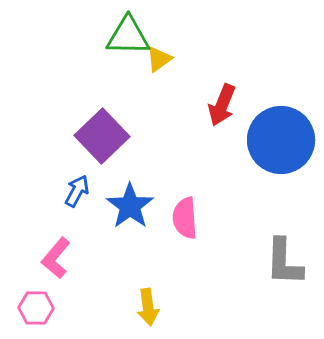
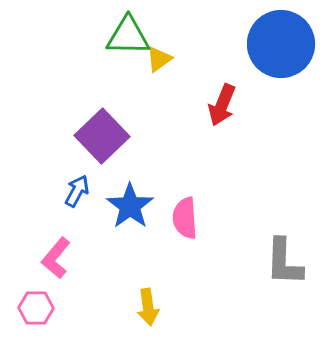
blue circle: moved 96 px up
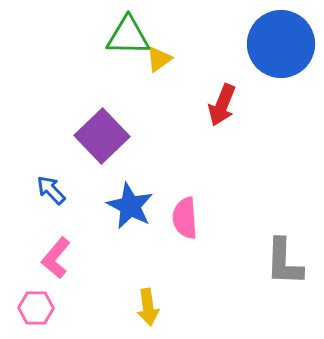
blue arrow: moved 26 px left, 1 px up; rotated 72 degrees counterclockwise
blue star: rotated 9 degrees counterclockwise
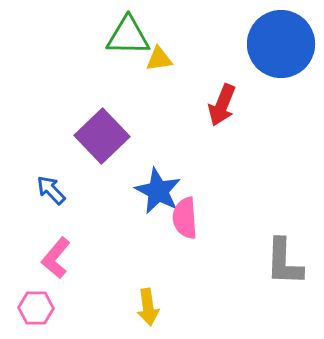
yellow triangle: rotated 28 degrees clockwise
blue star: moved 28 px right, 15 px up
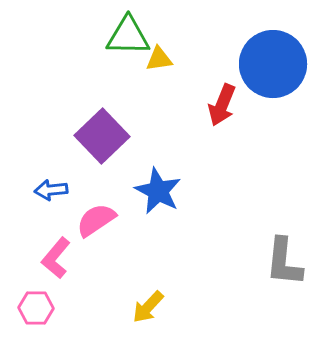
blue circle: moved 8 px left, 20 px down
blue arrow: rotated 52 degrees counterclockwise
pink semicircle: moved 89 px left, 2 px down; rotated 60 degrees clockwise
gray L-shape: rotated 4 degrees clockwise
yellow arrow: rotated 51 degrees clockwise
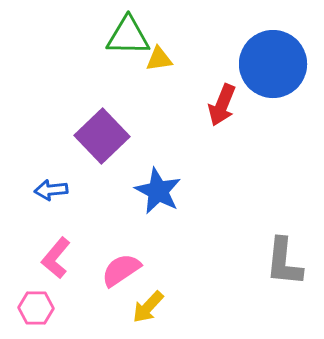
pink semicircle: moved 25 px right, 50 px down
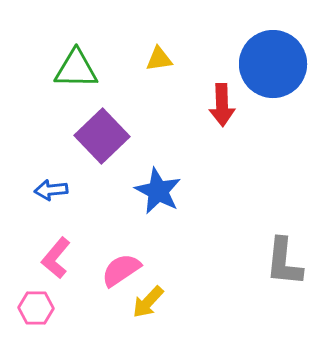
green triangle: moved 52 px left, 33 px down
red arrow: rotated 24 degrees counterclockwise
yellow arrow: moved 5 px up
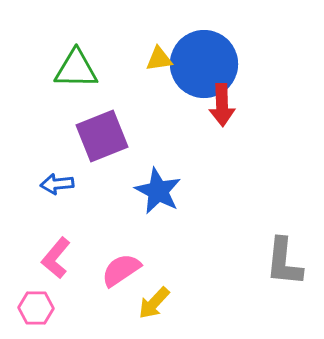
blue circle: moved 69 px left
purple square: rotated 22 degrees clockwise
blue arrow: moved 6 px right, 6 px up
yellow arrow: moved 6 px right, 1 px down
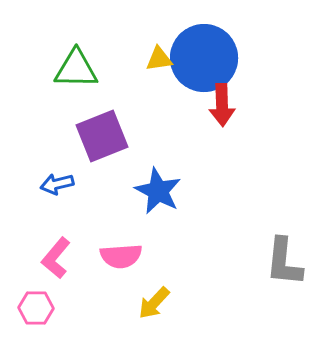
blue circle: moved 6 px up
blue arrow: rotated 8 degrees counterclockwise
pink semicircle: moved 14 px up; rotated 150 degrees counterclockwise
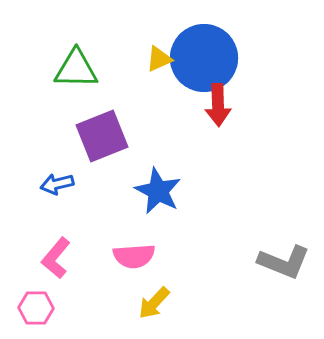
yellow triangle: rotated 16 degrees counterclockwise
red arrow: moved 4 px left
pink semicircle: moved 13 px right
gray L-shape: rotated 74 degrees counterclockwise
